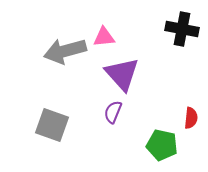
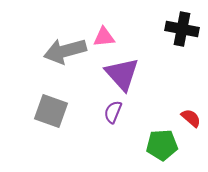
red semicircle: rotated 55 degrees counterclockwise
gray square: moved 1 px left, 14 px up
green pentagon: rotated 16 degrees counterclockwise
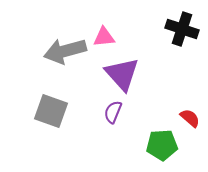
black cross: rotated 8 degrees clockwise
red semicircle: moved 1 px left
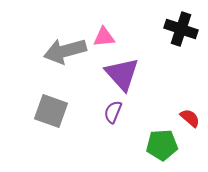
black cross: moved 1 px left
